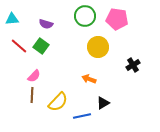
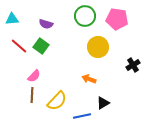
yellow semicircle: moved 1 px left, 1 px up
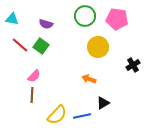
cyan triangle: rotated 16 degrees clockwise
red line: moved 1 px right, 1 px up
yellow semicircle: moved 14 px down
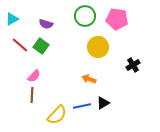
cyan triangle: rotated 40 degrees counterclockwise
blue line: moved 10 px up
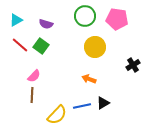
cyan triangle: moved 4 px right, 1 px down
yellow circle: moved 3 px left
